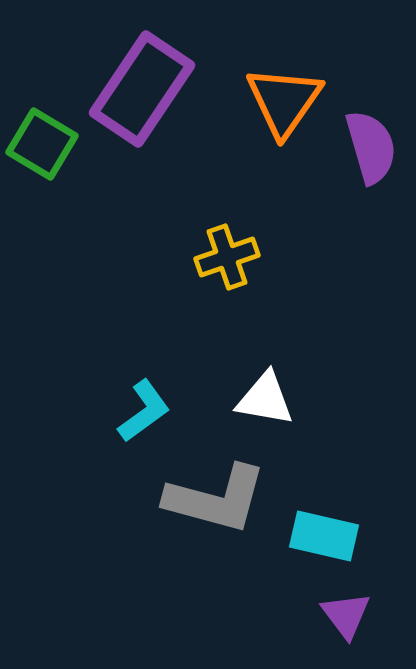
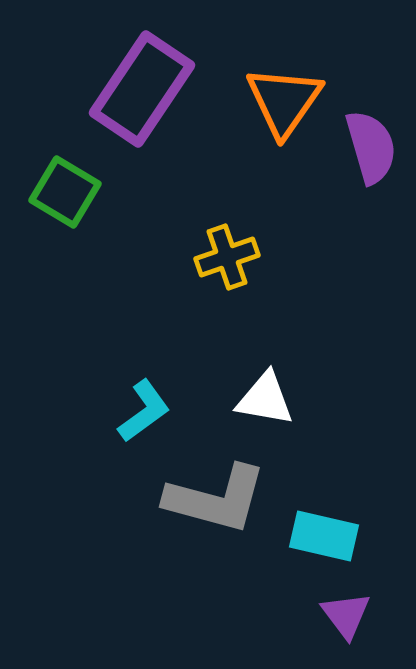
green square: moved 23 px right, 48 px down
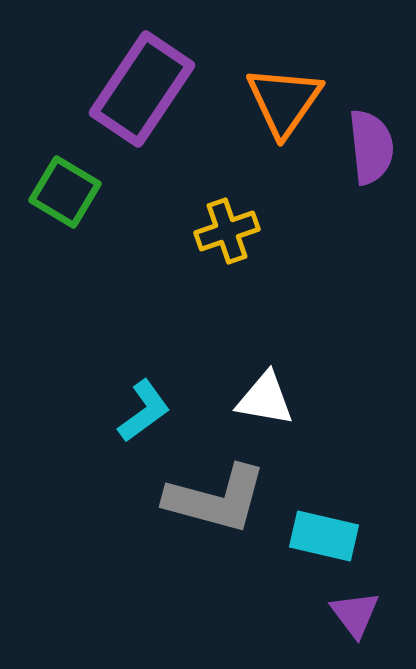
purple semicircle: rotated 10 degrees clockwise
yellow cross: moved 26 px up
purple triangle: moved 9 px right, 1 px up
